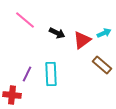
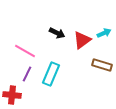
pink line: moved 31 px down; rotated 10 degrees counterclockwise
brown rectangle: rotated 24 degrees counterclockwise
cyan rectangle: rotated 25 degrees clockwise
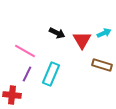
red triangle: rotated 24 degrees counterclockwise
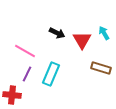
cyan arrow: rotated 96 degrees counterclockwise
brown rectangle: moved 1 px left, 3 px down
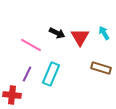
red triangle: moved 2 px left, 3 px up
pink line: moved 6 px right, 6 px up
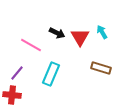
cyan arrow: moved 2 px left, 1 px up
purple line: moved 10 px left, 1 px up; rotated 14 degrees clockwise
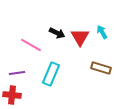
purple line: rotated 42 degrees clockwise
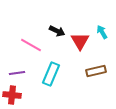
black arrow: moved 2 px up
red triangle: moved 4 px down
brown rectangle: moved 5 px left, 3 px down; rotated 30 degrees counterclockwise
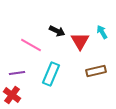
red cross: rotated 30 degrees clockwise
